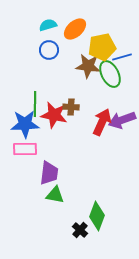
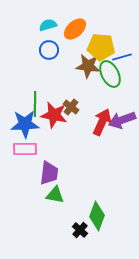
yellow pentagon: moved 1 px left; rotated 16 degrees clockwise
brown cross: rotated 35 degrees clockwise
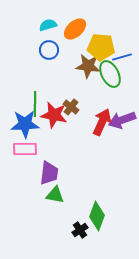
black cross: rotated 14 degrees clockwise
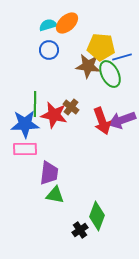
orange ellipse: moved 8 px left, 6 px up
red arrow: moved 1 px up; rotated 136 degrees clockwise
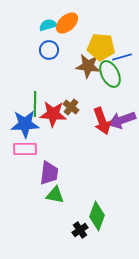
red star: moved 1 px left, 1 px up; rotated 8 degrees counterclockwise
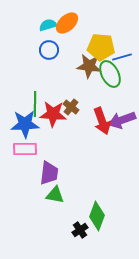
brown star: moved 1 px right
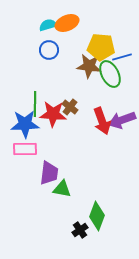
orange ellipse: rotated 20 degrees clockwise
brown cross: moved 1 px left
green triangle: moved 7 px right, 6 px up
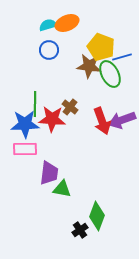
yellow pentagon: rotated 16 degrees clockwise
red star: moved 1 px left, 5 px down
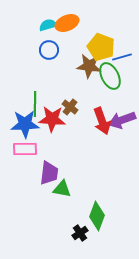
green ellipse: moved 2 px down
black cross: moved 3 px down
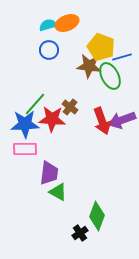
green line: rotated 40 degrees clockwise
green triangle: moved 4 px left, 3 px down; rotated 18 degrees clockwise
